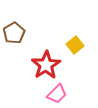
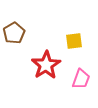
yellow square: moved 1 px left, 4 px up; rotated 30 degrees clockwise
pink trapezoid: moved 24 px right, 15 px up; rotated 25 degrees counterclockwise
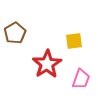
brown pentagon: moved 1 px right
red star: moved 1 px right, 1 px up
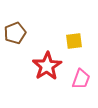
brown pentagon: rotated 10 degrees clockwise
red star: moved 2 px down
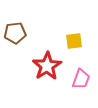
brown pentagon: rotated 15 degrees clockwise
